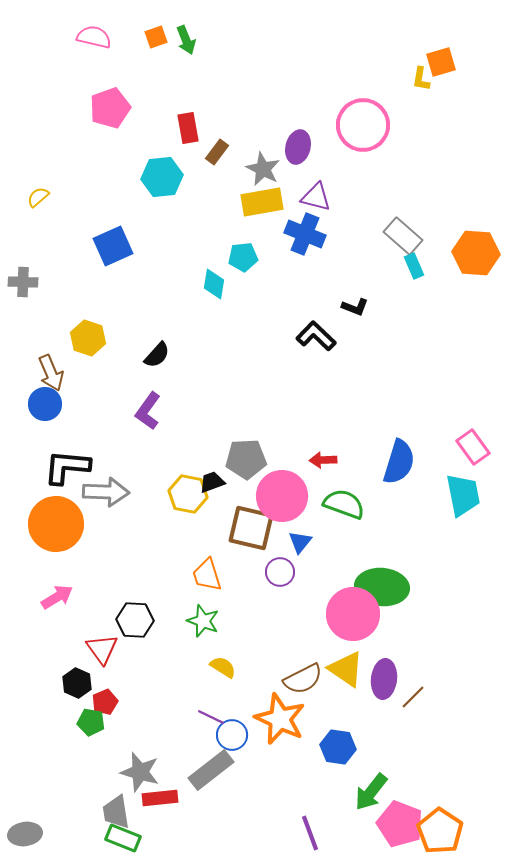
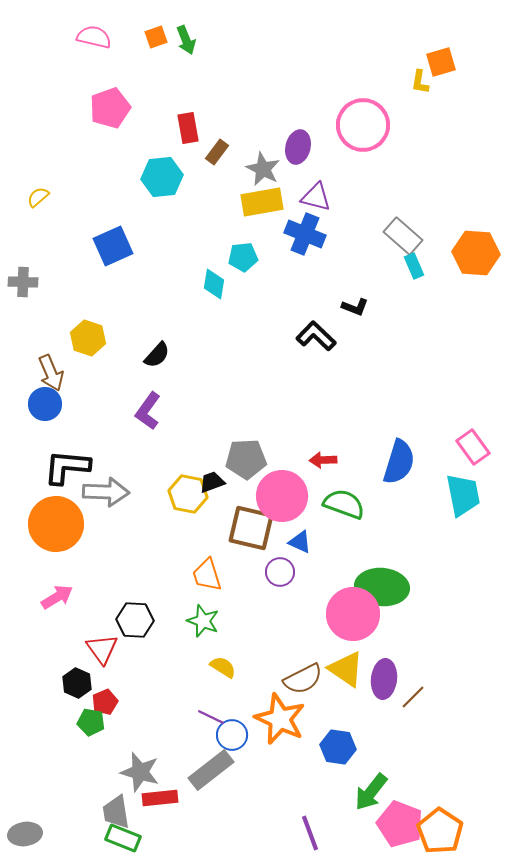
yellow L-shape at (421, 79): moved 1 px left, 3 px down
blue triangle at (300, 542): rotated 45 degrees counterclockwise
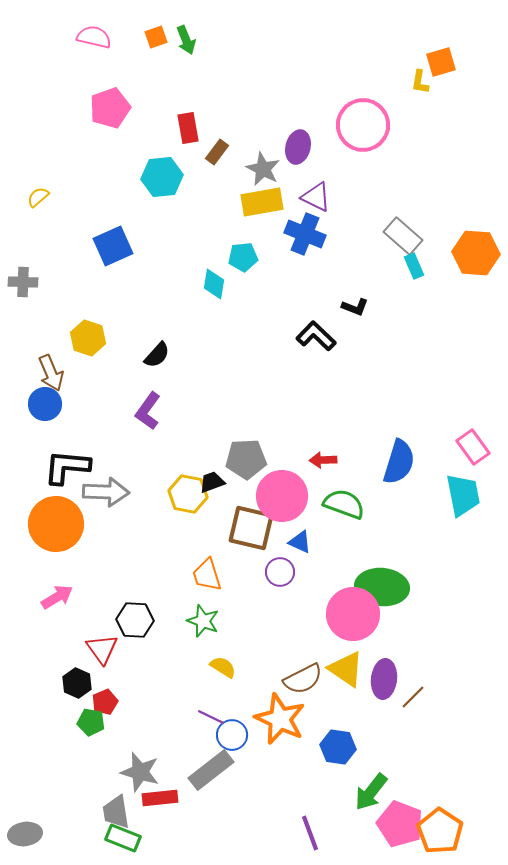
purple triangle at (316, 197): rotated 12 degrees clockwise
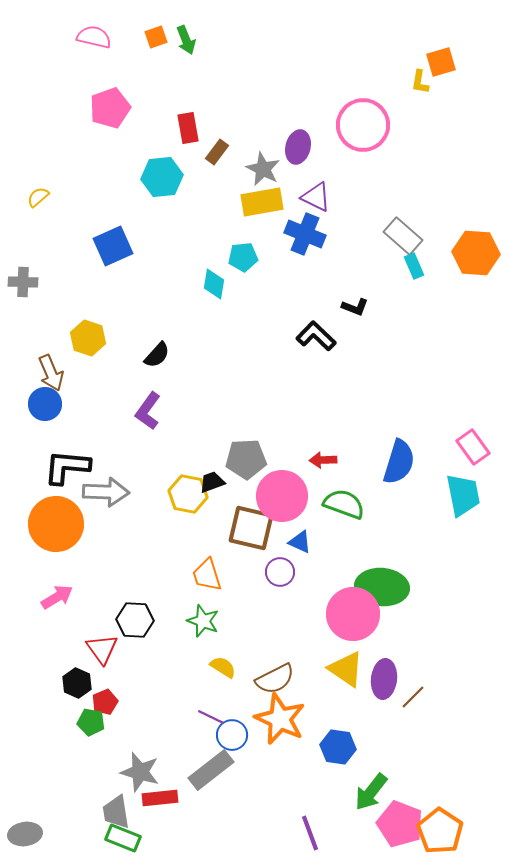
brown semicircle at (303, 679): moved 28 px left
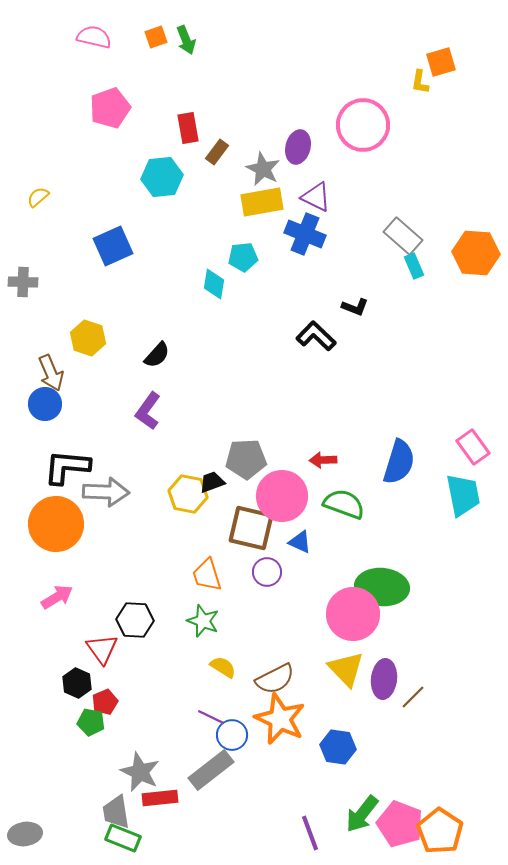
purple circle at (280, 572): moved 13 px left
yellow triangle at (346, 669): rotated 12 degrees clockwise
gray star at (140, 772): rotated 9 degrees clockwise
green arrow at (371, 792): moved 9 px left, 22 px down
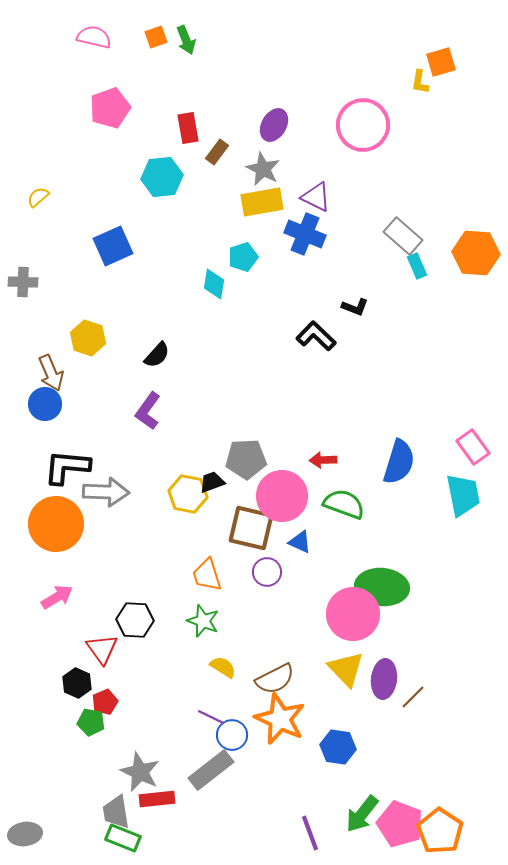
purple ellipse at (298, 147): moved 24 px left, 22 px up; rotated 16 degrees clockwise
cyan pentagon at (243, 257): rotated 12 degrees counterclockwise
cyan rectangle at (414, 266): moved 3 px right
red rectangle at (160, 798): moved 3 px left, 1 px down
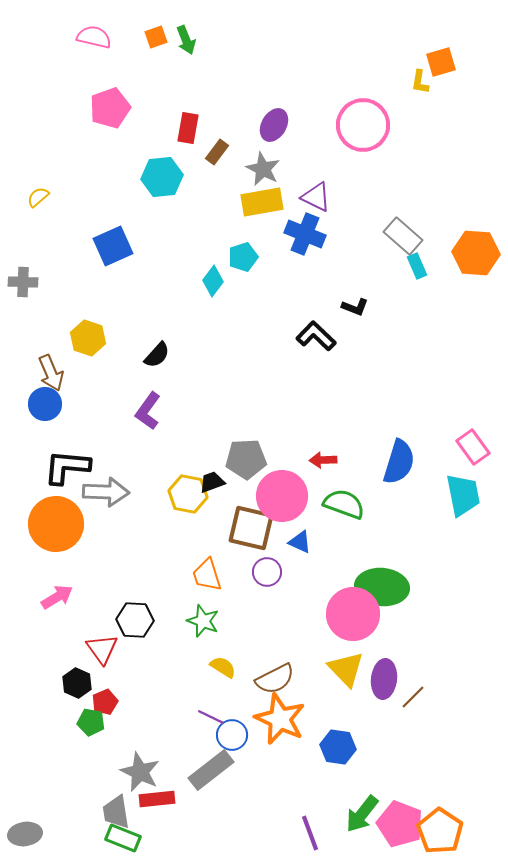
red rectangle at (188, 128): rotated 20 degrees clockwise
cyan diamond at (214, 284): moved 1 px left, 3 px up; rotated 28 degrees clockwise
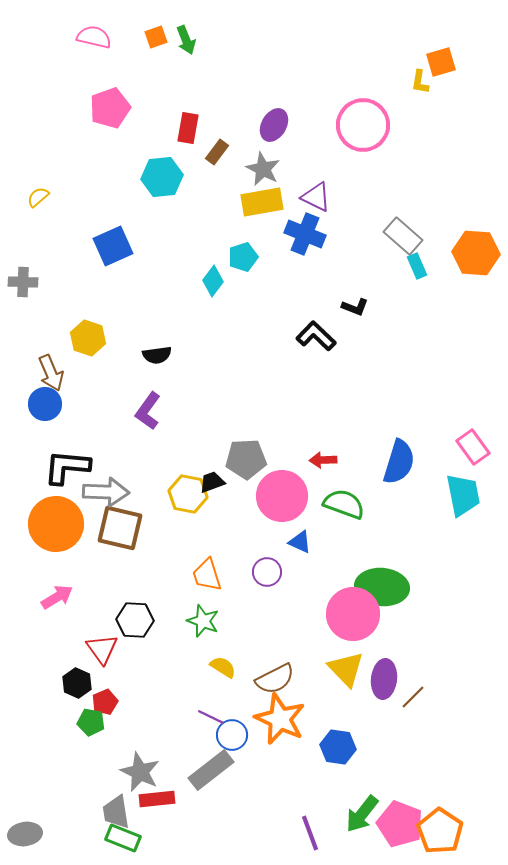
black semicircle at (157, 355): rotated 40 degrees clockwise
brown square at (251, 528): moved 131 px left
